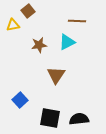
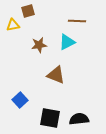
brown square: rotated 24 degrees clockwise
brown triangle: rotated 42 degrees counterclockwise
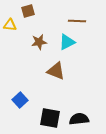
yellow triangle: moved 3 px left; rotated 16 degrees clockwise
brown star: moved 3 px up
brown triangle: moved 4 px up
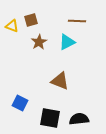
brown square: moved 3 px right, 9 px down
yellow triangle: moved 2 px right, 1 px down; rotated 16 degrees clockwise
brown star: rotated 21 degrees counterclockwise
brown triangle: moved 4 px right, 10 px down
blue square: moved 3 px down; rotated 21 degrees counterclockwise
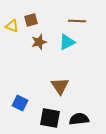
brown star: rotated 14 degrees clockwise
brown triangle: moved 5 px down; rotated 36 degrees clockwise
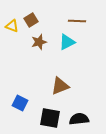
brown square: rotated 16 degrees counterclockwise
brown triangle: rotated 42 degrees clockwise
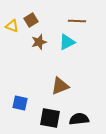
blue square: rotated 14 degrees counterclockwise
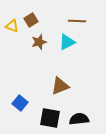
blue square: rotated 28 degrees clockwise
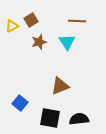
yellow triangle: rotated 48 degrees counterclockwise
cyan triangle: rotated 36 degrees counterclockwise
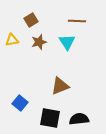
yellow triangle: moved 14 px down; rotated 16 degrees clockwise
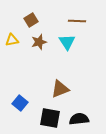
brown triangle: moved 3 px down
